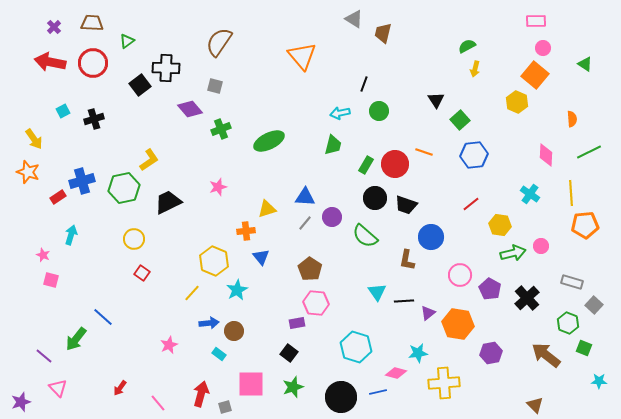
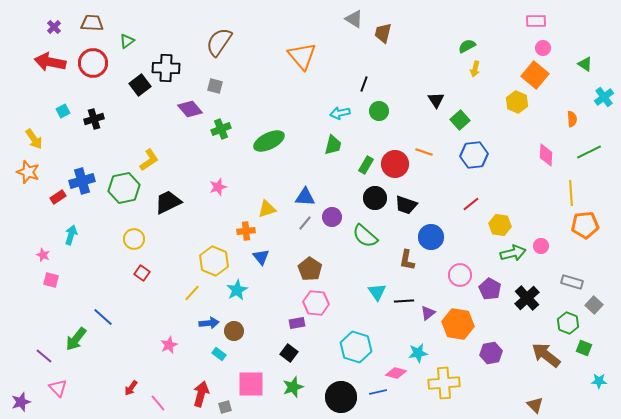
cyan cross at (530, 194): moved 74 px right, 97 px up; rotated 18 degrees clockwise
red arrow at (120, 388): moved 11 px right
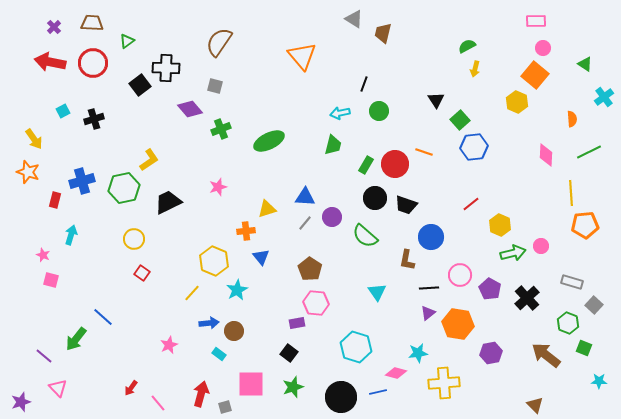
blue hexagon at (474, 155): moved 8 px up
red rectangle at (58, 197): moved 3 px left, 3 px down; rotated 42 degrees counterclockwise
yellow hexagon at (500, 225): rotated 15 degrees clockwise
black line at (404, 301): moved 25 px right, 13 px up
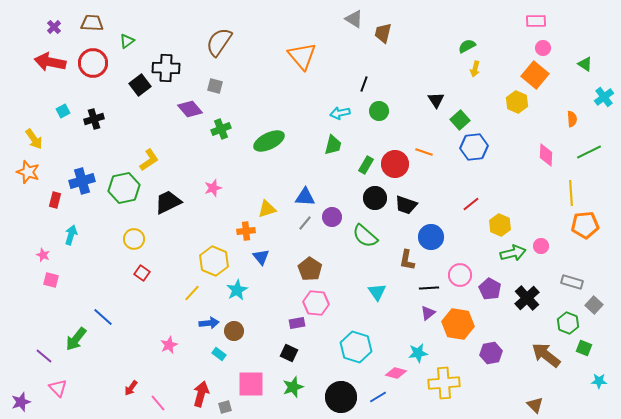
pink star at (218, 187): moved 5 px left, 1 px down
black square at (289, 353): rotated 12 degrees counterclockwise
blue line at (378, 392): moved 5 px down; rotated 18 degrees counterclockwise
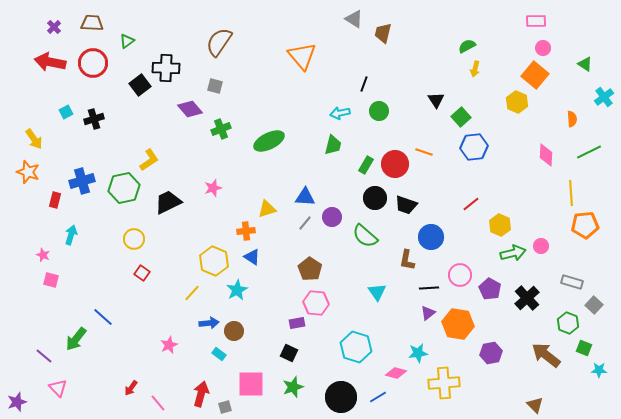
cyan square at (63, 111): moved 3 px right, 1 px down
green square at (460, 120): moved 1 px right, 3 px up
blue triangle at (261, 257): moved 9 px left; rotated 18 degrees counterclockwise
cyan star at (599, 381): moved 11 px up
purple star at (21, 402): moved 4 px left
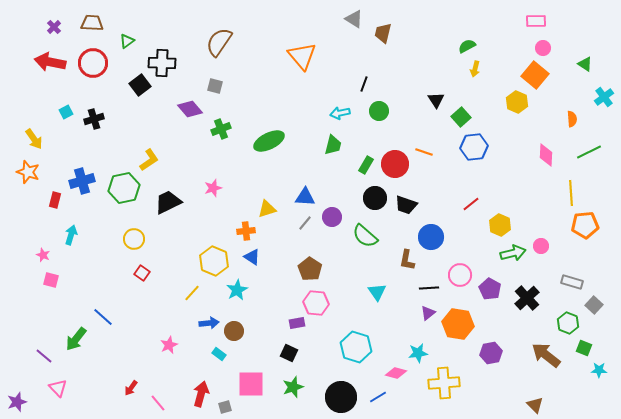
black cross at (166, 68): moved 4 px left, 5 px up
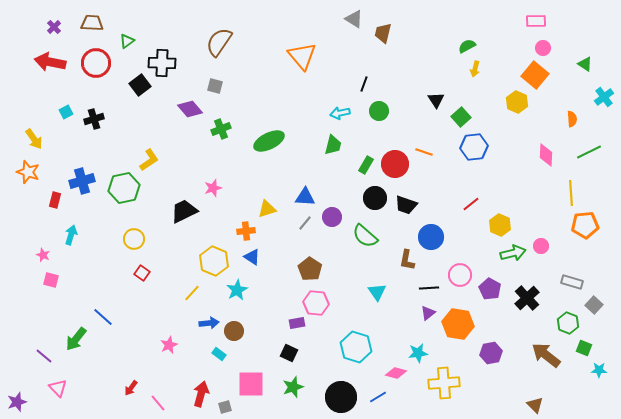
red circle at (93, 63): moved 3 px right
black trapezoid at (168, 202): moved 16 px right, 9 px down
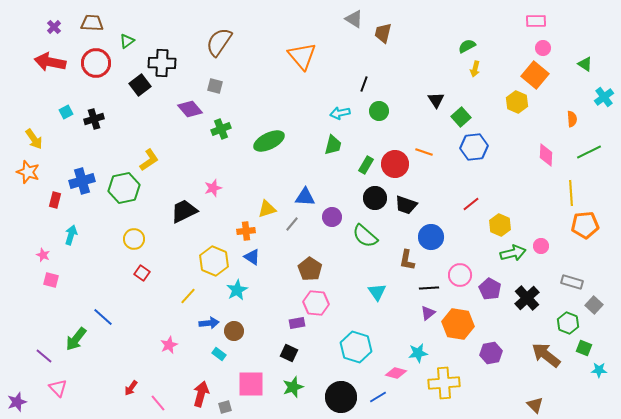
gray line at (305, 223): moved 13 px left, 1 px down
yellow line at (192, 293): moved 4 px left, 3 px down
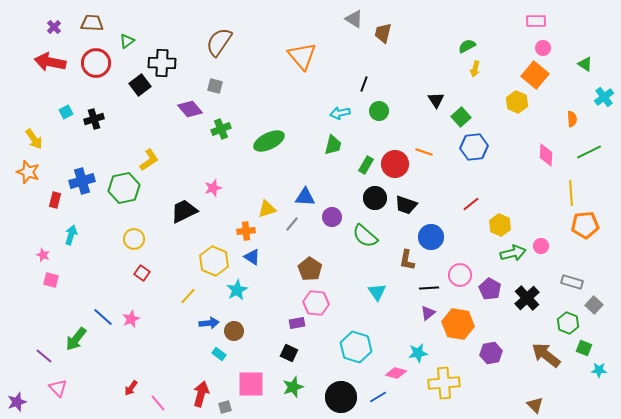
pink star at (169, 345): moved 38 px left, 26 px up
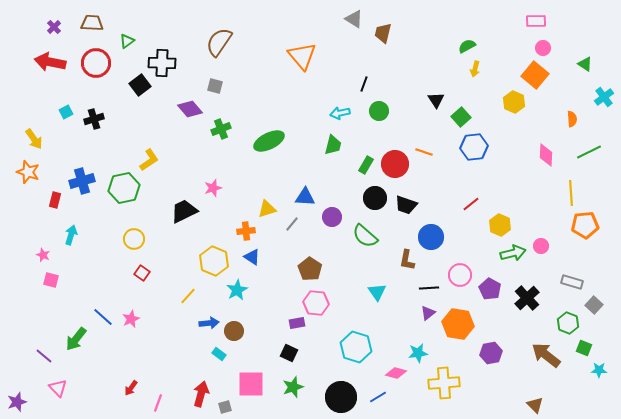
yellow hexagon at (517, 102): moved 3 px left
pink line at (158, 403): rotated 60 degrees clockwise
